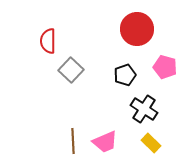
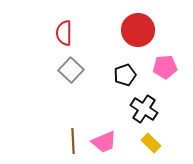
red circle: moved 1 px right, 1 px down
red semicircle: moved 16 px right, 8 px up
pink pentagon: rotated 20 degrees counterclockwise
pink trapezoid: moved 1 px left
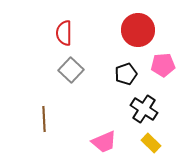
pink pentagon: moved 2 px left, 2 px up
black pentagon: moved 1 px right, 1 px up
brown line: moved 29 px left, 22 px up
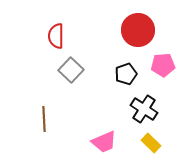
red semicircle: moved 8 px left, 3 px down
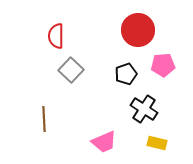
yellow rectangle: moved 6 px right; rotated 30 degrees counterclockwise
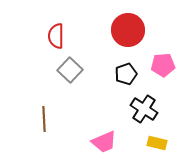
red circle: moved 10 px left
gray square: moved 1 px left
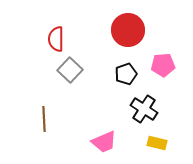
red semicircle: moved 3 px down
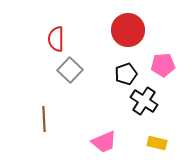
black cross: moved 8 px up
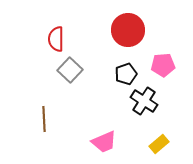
yellow rectangle: moved 2 px right, 1 px down; rotated 54 degrees counterclockwise
